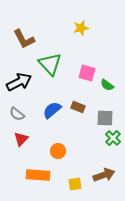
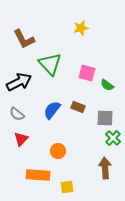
blue semicircle: rotated 12 degrees counterclockwise
brown arrow: moved 1 px right, 7 px up; rotated 75 degrees counterclockwise
yellow square: moved 8 px left, 3 px down
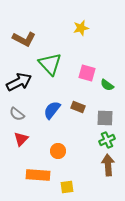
brown L-shape: rotated 35 degrees counterclockwise
green cross: moved 6 px left, 2 px down; rotated 21 degrees clockwise
brown arrow: moved 3 px right, 3 px up
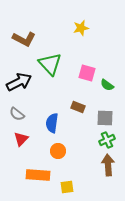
blue semicircle: moved 13 px down; rotated 30 degrees counterclockwise
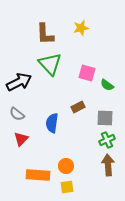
brown L-shape: moved 21 px right, 5 px up; rotated 60 degrees clockwise
brown rectangle: rotated 48 degrees counterclockwise
orange circle: moved 8 px right, 15 px down
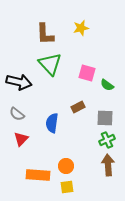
black arrow: rotated 40 degrees clockwise
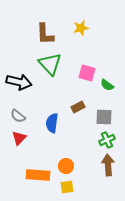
gray semicircle: moved 1 px right, 2 px down
gray square: moved 1 px left, 1 px up
red triangle: moved 2 px left, 1 px up
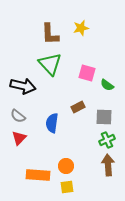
brown L-shape: moved 5 px right
black arrow: moved 4 px right, 4 px down
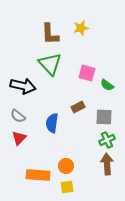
brown arrow: moved 1 px left, 1 px up
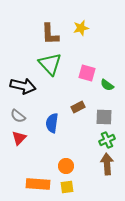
orange rectangle: moved 9 px down
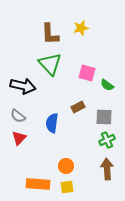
brown arrow: moved 5 px down
